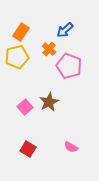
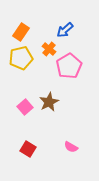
yellow pentagon: moved 4 px right, 1 px down
pink pentagon: rotated 20 degrees clockwise
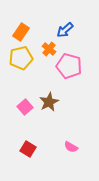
pink pentagon: rotated 25 degrees counterclockwise
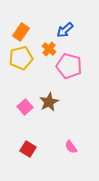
pink semicircle: rotated 24 degrees clockwise
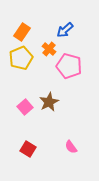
orange rectangle: moved 1 px right
yellow pentagon: rotated 10 degrees counterclockwise
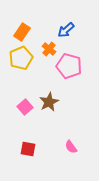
blue arrow: moved 1 px right
red square: rotated 21 degrees counterclockwise
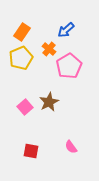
pink pentagon: rotated 25 degrees clockwise
red square: moved 3 px right, 2 px down
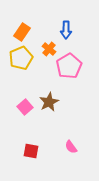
blue arrow: rotated 48 degrees counterclockwise
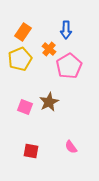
orange rectangle: moved 1 px right
yellow pentagon: moved 1 px left, 1 px down
pink square: rotated 28 degrees counterclockwise
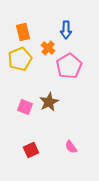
orange rectangle: rotated 48 degrees counterclockwise
orange cross: moved 1 px left, 1 px up
red square: moved 1 px up; rotated 35 degrees counterclockwise
